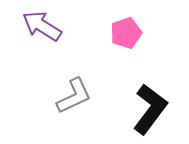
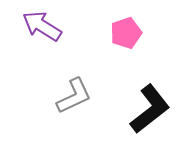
black L-shape: rotated 15 degrees clockwise
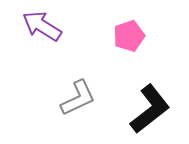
pink pentagon: moved 3 px right, 3 px down
gray L-shape: moved 4 px right, 2 px down
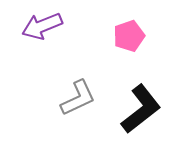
purple arrow: rotated 54 degrees counterclockwise
black L-shape: moved 9 px left
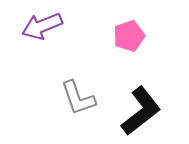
gray L-shape: rotated 96 degrees clockwise
black L-shape: moved 2 px down
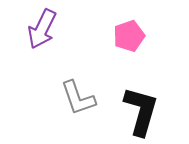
purple arrow: moved 3 px down; rotated 42 degrees counterclockwise
black L-shape: rotated 36 degrees counterclockwise
